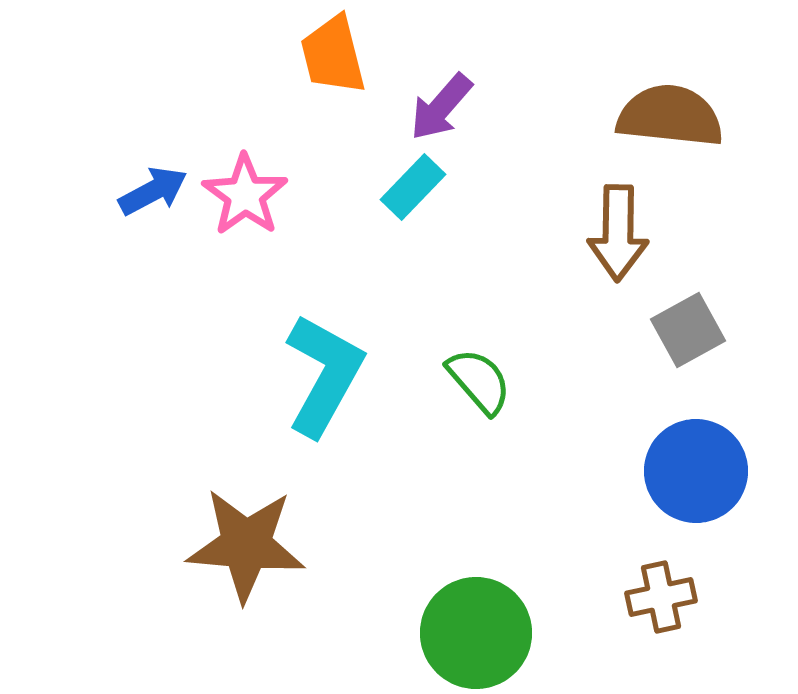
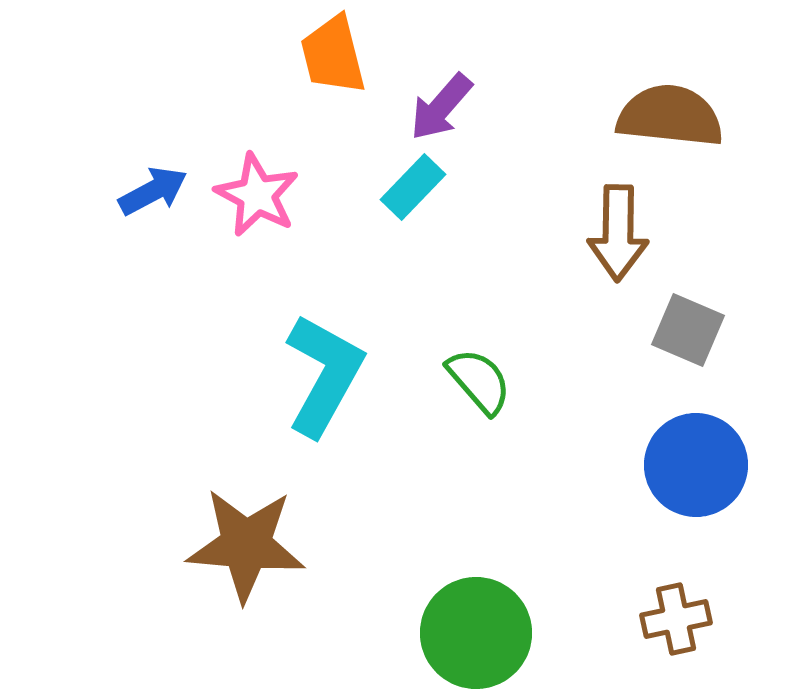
pink star: moved 12 px right; rotated 8 degrees counterclockwise
gray square: rotated 38 degrees counterclockwise
blue circle: moved 6 px up
brown cross: moved 15 px right, 22 px down
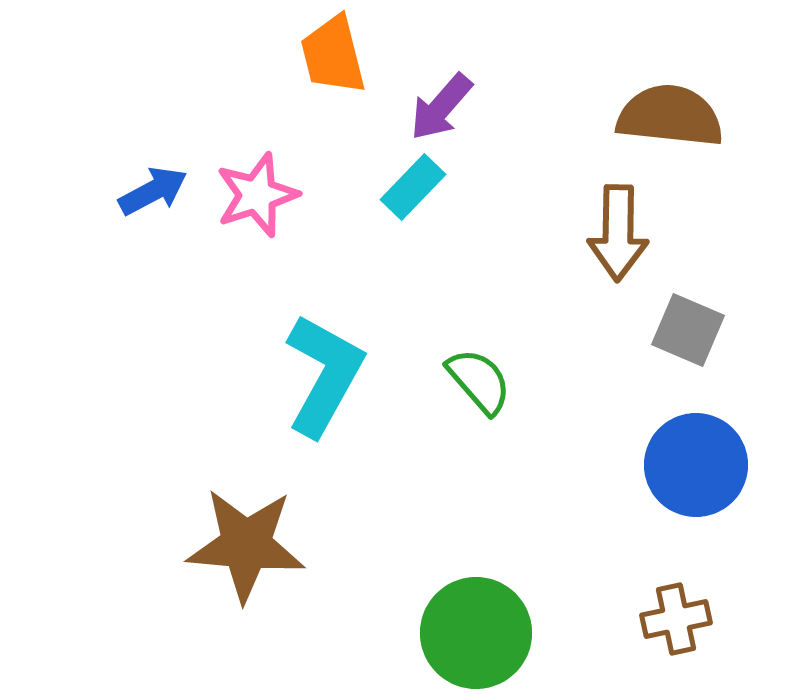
pink star: rotated 26 degrees clockwise
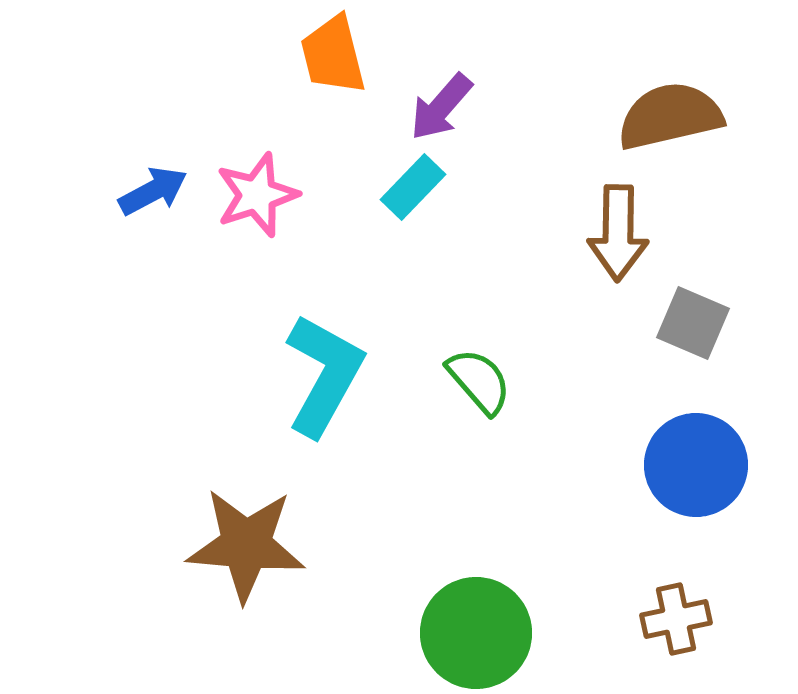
brown semicircle: rotated 19 degrees counterclockwise
gray square: moved 5 px right, 7 px up
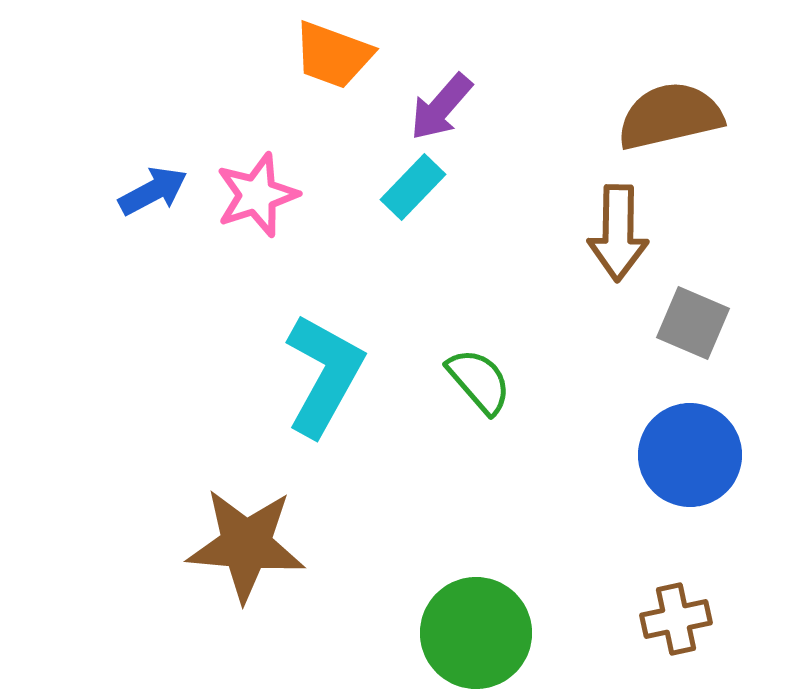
orange trapezoid: rotated 56 degrees counterclockwise
blue circle: moved 6 px left, 10 px up
